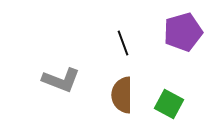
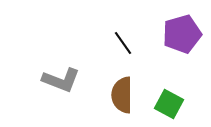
purple pentagon: moved 1 px left, 2 px down
black line: rotated 15 degrees counterclockwise
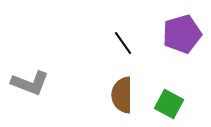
gray L-shape: moved 31 px left, 3 px down
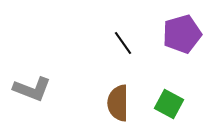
gray L-shape: moved 2 px right, 6 px down
brown semicircle: moved 4 px left, 8 px down
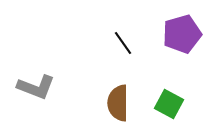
gray L-shape: moved 4 px right, 2 px up
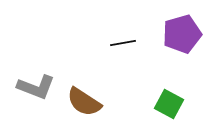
black line: rotated 65 degrees counterclockwise
brown semicircle: moved 34 px left, 1 px up; rotated 57 degrees counterclockwise
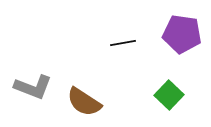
purple pentagon: rotated 24 degrees clockwise
gray L-shape: moved 3 px left
green square: moved 9 px up; rotated 16 degrees clockwise
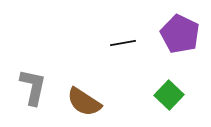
purple pentagon: moved 2 px left; rotated 18 degrees clockwise
gray L-shape: rotated 99 degrees counterclockwise
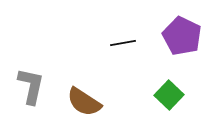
purple pentagon: moved 2 px right, 2 px down
gray L-shape: moved 2 px left, 1 px up
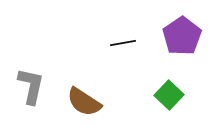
purple pentagon: rotated 12 degrees clockwise
